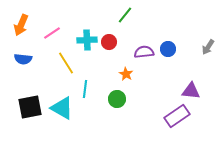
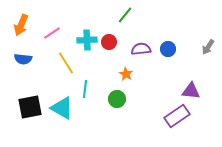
purple semicircle: moved 3 px left, 3 px up
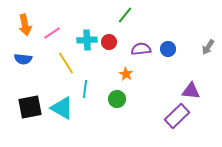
orange arrow: moved 4 px right; rotated 35 degrees counterclockwise
purple rectangle: rotated 10 degrees counterclockwise
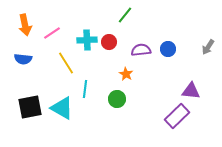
purple semicircle: moved 1 px down
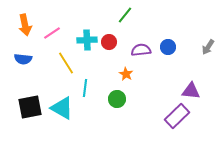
blue circle: moved 2 px up
cyan line: moved 1 px up
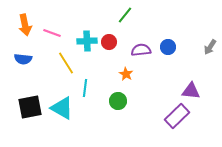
pink line: rotated 54 degrees clockwise
cyan cross: moved 1 px down
gray arrow: moved 2 px right
green circle: moved 1 px right, 2 px down
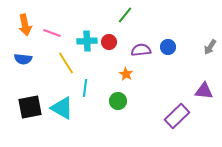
purple triangle: moved 13 px right
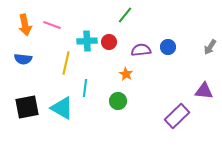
pink line: moved 8 px up
yellow line: rotated 45 degrees clockwise
black square: moved 3 px left
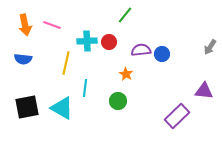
blue circle: moved 6 px left, 7 px down
